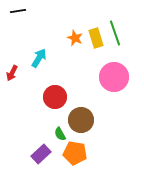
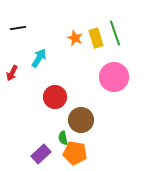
black line: moved 17 px down
green semicircle: moved 3 px right, 4 px down; rotated 16 degrees clockwise
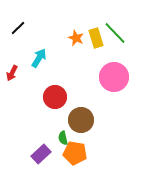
black line: rotated 35 degrees counterclockwise
green line: rotated 25 degrees counterclockwise
orange star: moved 1 px right
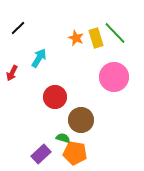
green semicircle: rotated 120 degrees clockwise
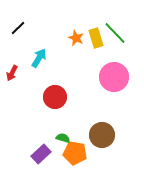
brown circle: moved 21 px right, 15 px down
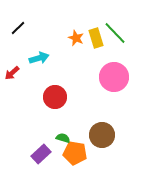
cyan arrow: rotated 42 degrees clockwise
red arrow: rotated 21 degrees clockwise
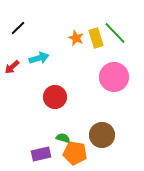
red arrow: moved 6 px up
purple rectangle: rotated 30 degrees clockwise
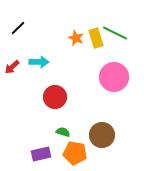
green line: rotated 20 degrees counterclockwise
cyan arrow: moved 4 px down; rotated 18 degrees clockwise
green semicircle: moved 6 px up
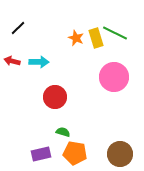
red arrow: moved 6 px up; rotated 56 degrees clockwise
brown circle: moved 18 px right, 19 px down
